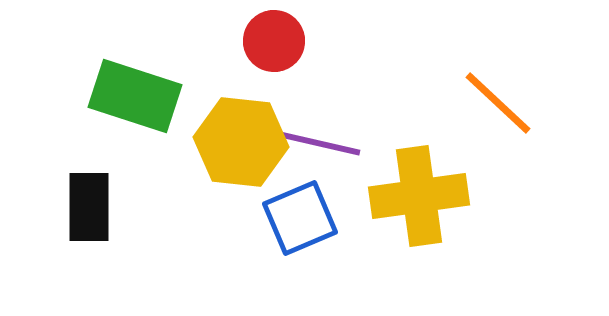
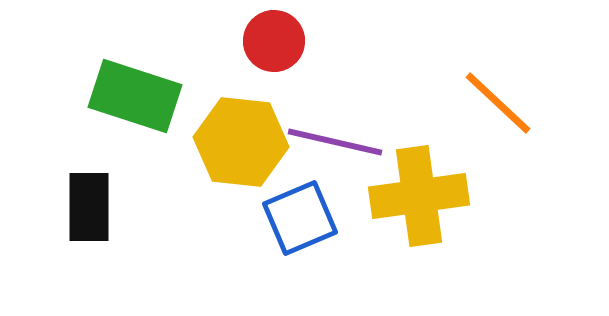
purple line: moved 22 px right
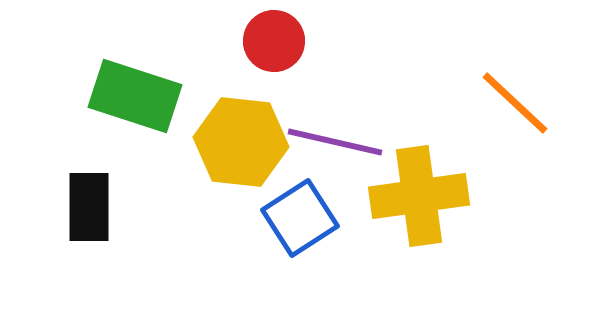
orange line: moved 17 px right
blue square: rotated 10 degrees counterclockwise
